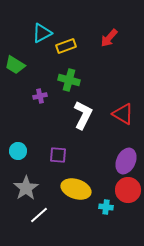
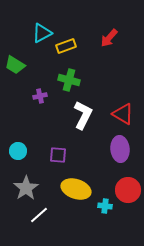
purple ellipse: moved 6 px left, 12 px up; rotated 30 degrees counterclockwise
cyan cross: moved 1 px left, 1 px up
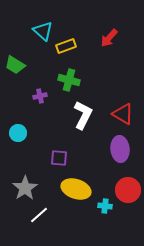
cyan triangle: moved 1 px right, 2 px up; rotated 50 degrees counterclockwise
cyan circle: moved 18 px up
purple square: moved 1 px right, 3 px down
gray star: moved 1 px left
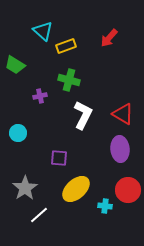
yellow ellipse: rotated 60 degrees counterclockwise
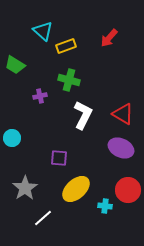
cyan circle: moved 6 px left, 5 px down
purple ellipse: moved 1 px right, 1 px up; rotated 60 degrees counterclockwise
white line: moved 4 px right, 3 px down
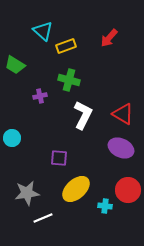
gray star: moved 2 px right, 5 px down; rotated 25 degrees clockwise
white line: rotated 18 degrees clockwise
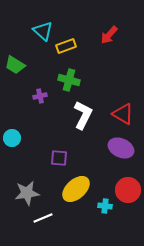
red arrow: moved 3 px up
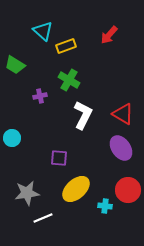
green cross: rotated 15 degrees clockwise
purple ellipse: rotated 30 degrees clockwise
